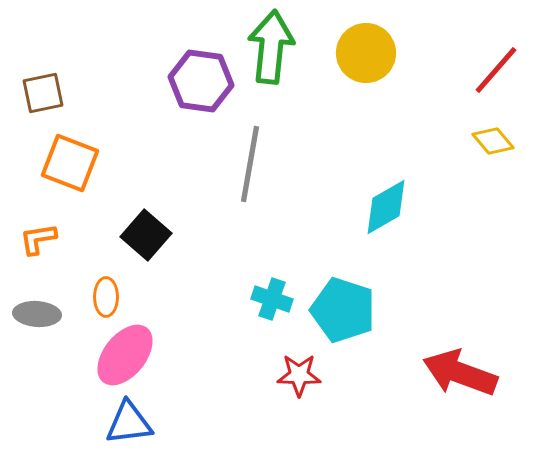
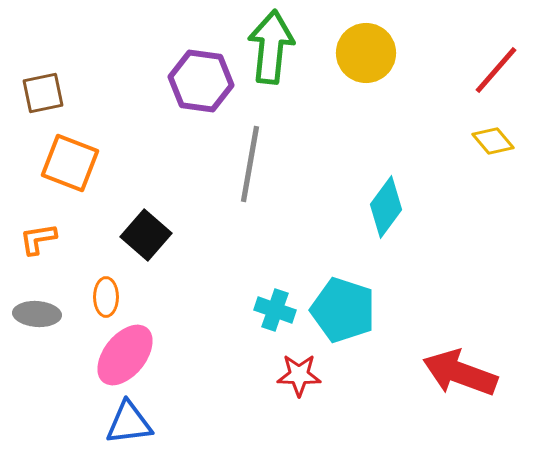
cyan diamond: rotated 24 degrees counterclockwise
cyan cross: moved 3 px right, 11 px down
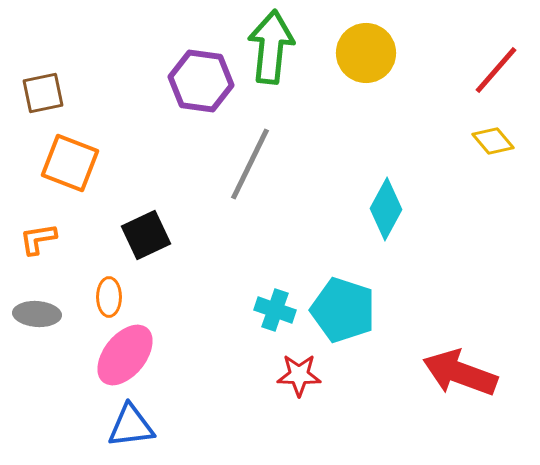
gray line: rotated 16 degrees clockwise
cyan diamond: moved 2 px down; rotated 8 degrees counterclockwise
black square: rotated 24 degrees clockwise
orange ellipse: moved 3 px right
blue triangle: moved 2 px right, 3 px down
